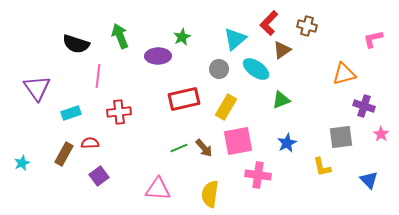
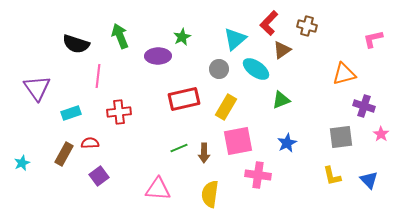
brown arrow: moved 5 px down; rotated 42 degrees clockwise
yellow L-shape: moved 10 px right, 9 px down
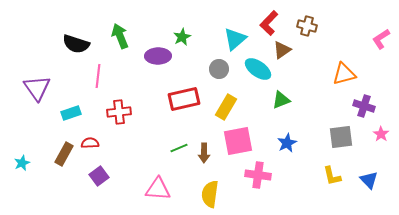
pink L-shape: moved 8 px right; rotated 20 degrees counterclockwise
cyan ellipse: moved 2 px right
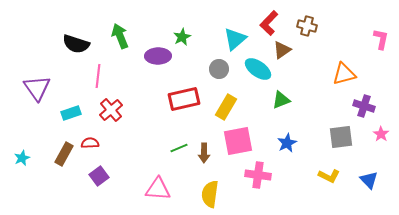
pink L-shape: rotated 135 degrees clockwise
red cross: moved 8 px left, 2 px up; rotated 35 degrees counterclockwise
cyan star: moved 5 px up
yellow L-shape: moved 3 px left; rotated 50 degrees counterclockwise
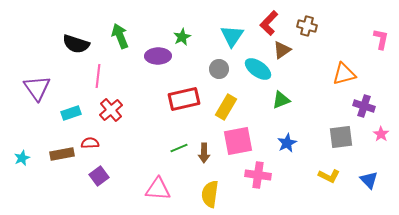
cyan triangle: moved 3 px left, 3 px up; rotated 15 degrees counterclockwise
brown rectangle: moved 2 px left; rotated 50 degrees clockwise
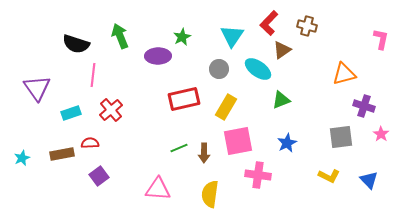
pink line: moved 5 px left, 1 px up
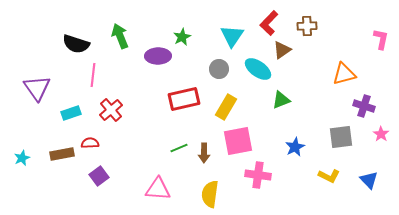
brown cross: rotated 18 degrees counterclockwise
blue star: moved 8 px right, 4 px down
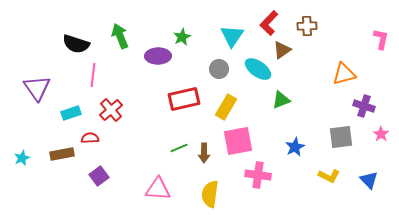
red semicircle: moved 5 px up
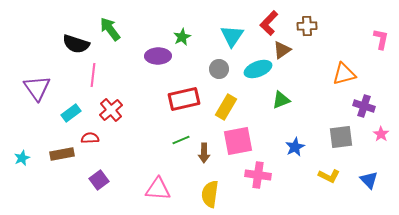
green arrow: moved 10 px left, 7 px up; rotated 15 degrees counterclockwise
cyan ellipse: rotated 56 degrees counterclockwise
cyan rectangle: rotated 18 degrees counterclockwise
green line: moved 2 px right, 8 px up
purple square: moved 4 px down
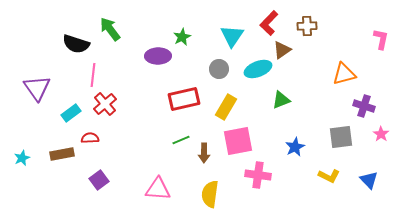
red cross: moved 6 px left, 6 px up
